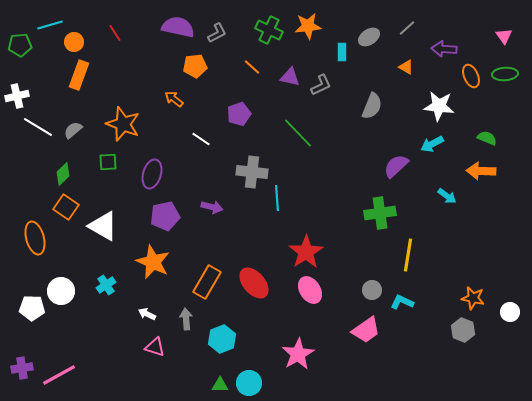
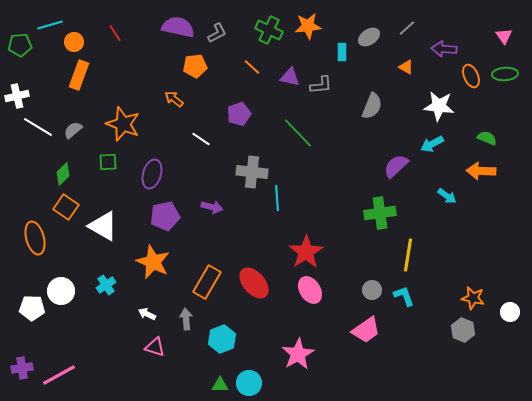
gray L-shape at (321, 85): rotated 20 degrees clockwise
cyan L-shape at (402, 302): moved 2 px right, 6 px up; rotated 45 degrees clockwise
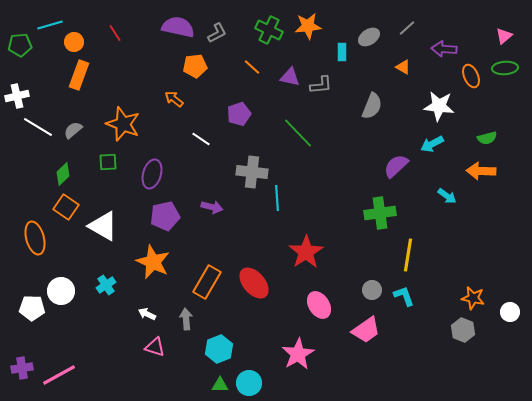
pink triangle at (504, 36): rotated 24 degrees clockwise
orange triangle at (406, 67): moved 3 px left
green ellipse at (505, 74): moved 6 px up
green semicircle at (487, 138): rotated 144 degrees clockwise
pink ellipse at (310, 290): moved 9 px right, 15 px down
cyan hexagon at (222, 339): moved 3 px left, 10 px down
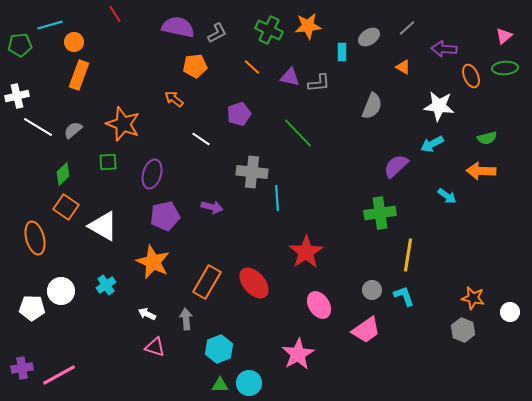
red line at (115, 33): moved 19 px up
gray L-shape at (321, 85): moved 2 px left, 2 px up
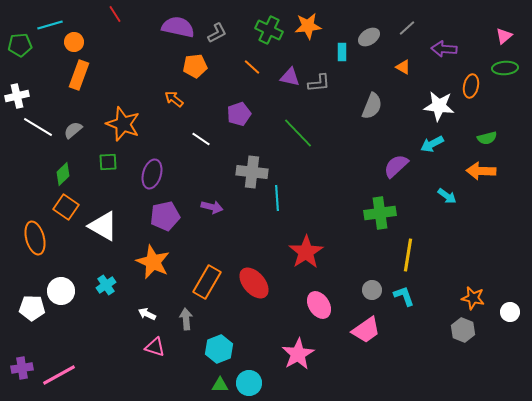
orange ellipse at (471, 76): moved 10 px down; rotated 35 degrees clockwise
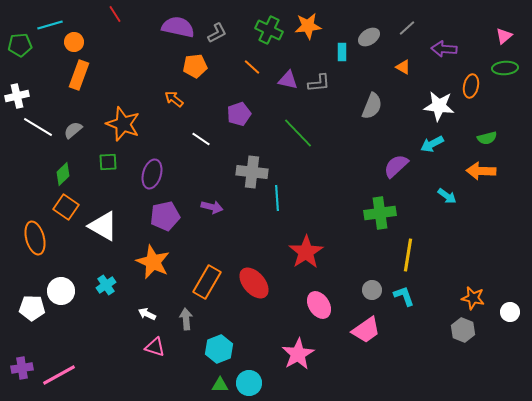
purple triangle at (290, 77): moved 2 px left, 3 px down
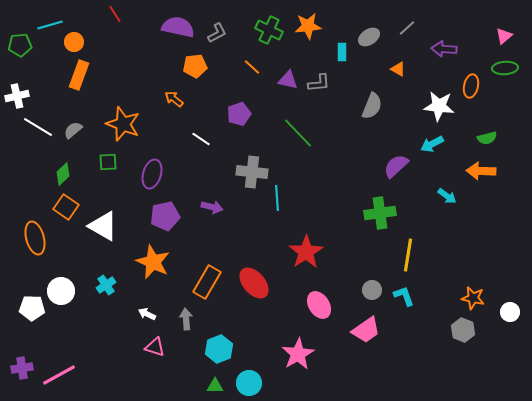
orange triangle at (403, 67): moved 5 px left, 2 px down
green triangle at (220, 385): moved 5 px left, 1 px down
